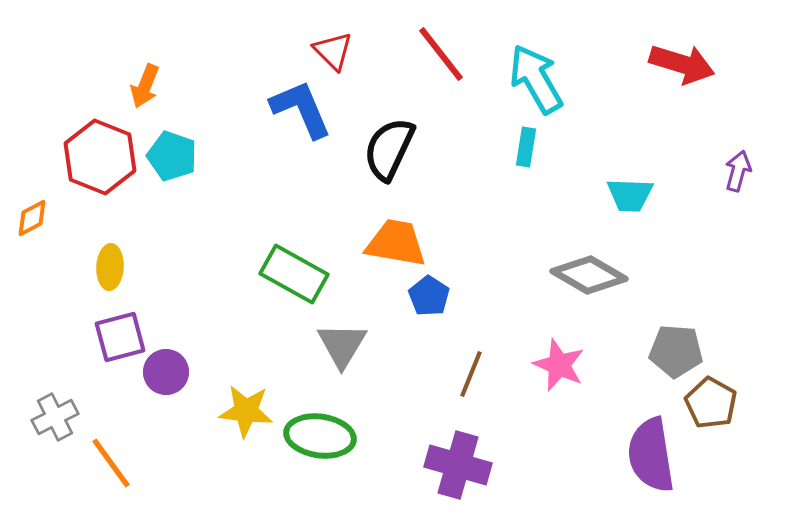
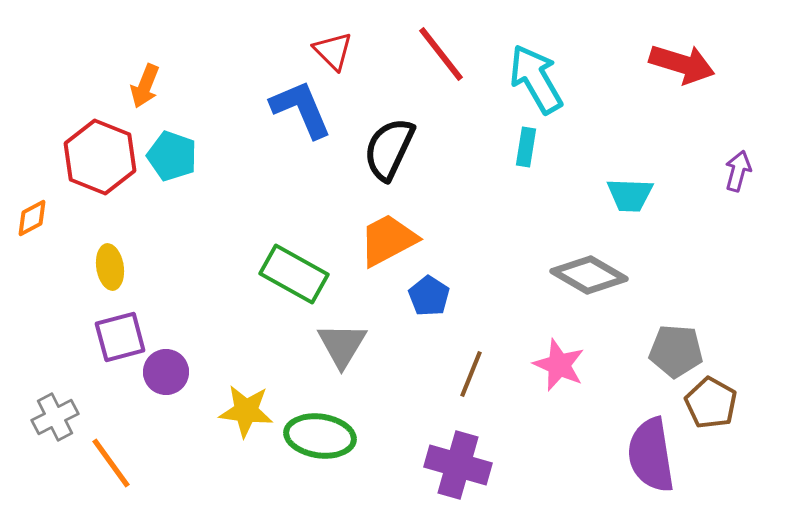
orange trapezoid: moved 8 px left, 3 px up; rotated 38 degrees counterclockwise
yellow ellipse: rotated 12 degrees counterclockwise
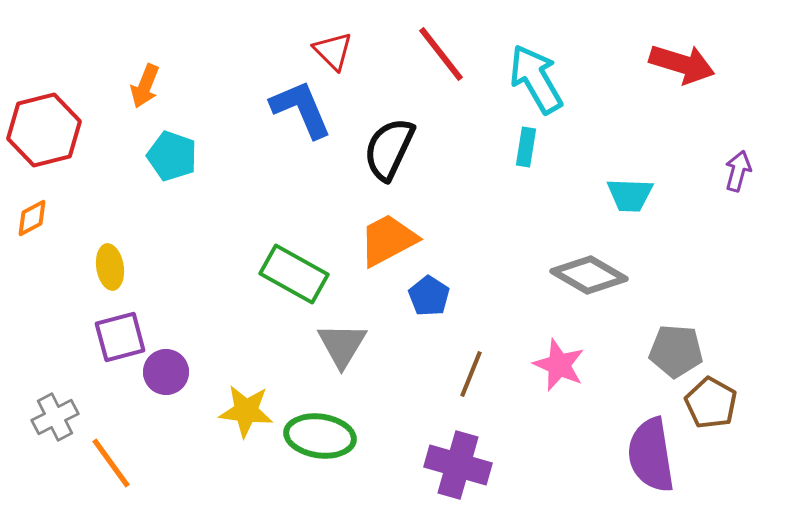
red hexagon: moved 56 px left, 27 px up; rotated 24 degrees clockwise
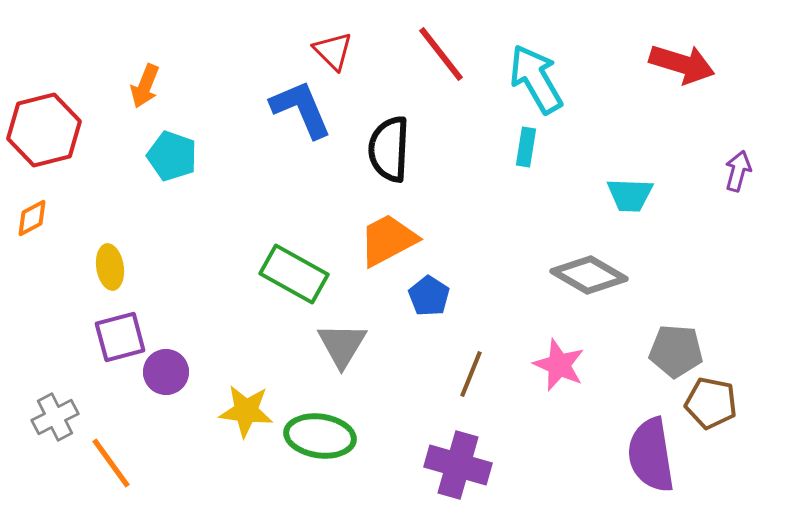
black semicircle: rotated 22 degrees counterclockwise
brown pentagon: rotated 18 degrees counterclockwise
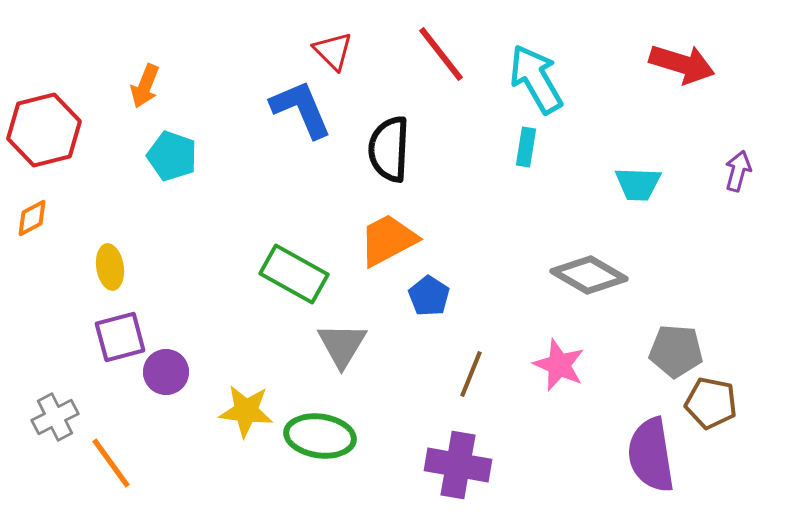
cyan trapezoid: moved 8 px right, 11 px up
purple cross: rotated 6 degrees counterclockwise
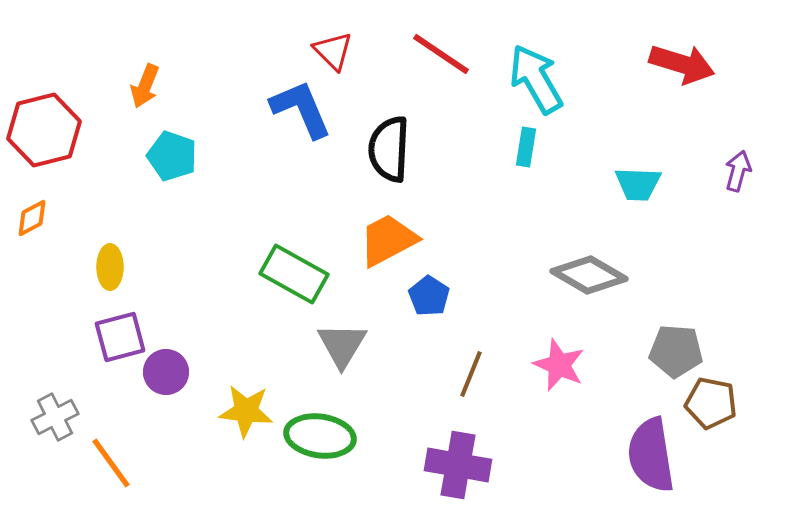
red line: rotated 18 degrees counterclockwise
yellow ellipse: rotated 9 degrees clockwise
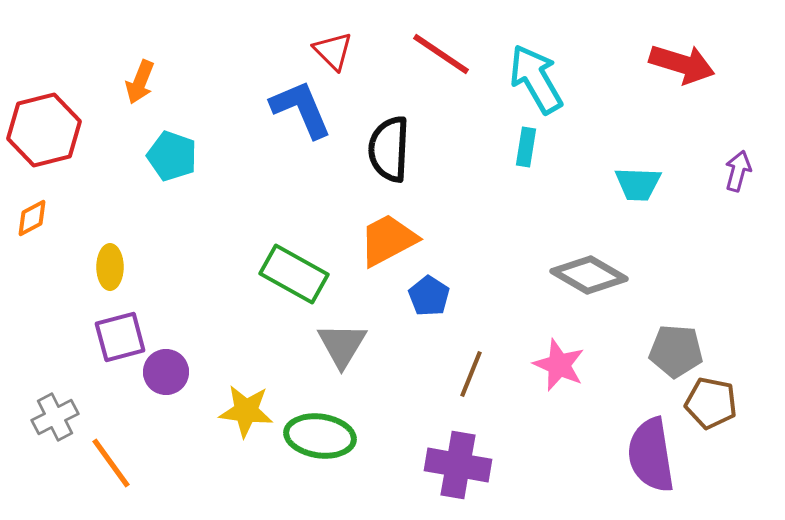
orange arrow: moved 5 px left, 4 px up
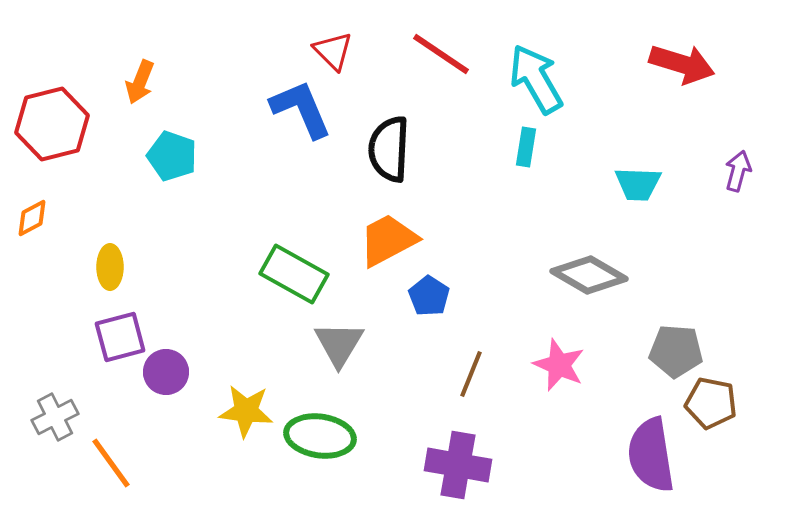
red hexagon: moved 8 px right, 6 px up
gray triangle: moved 3 px left, 1 px up
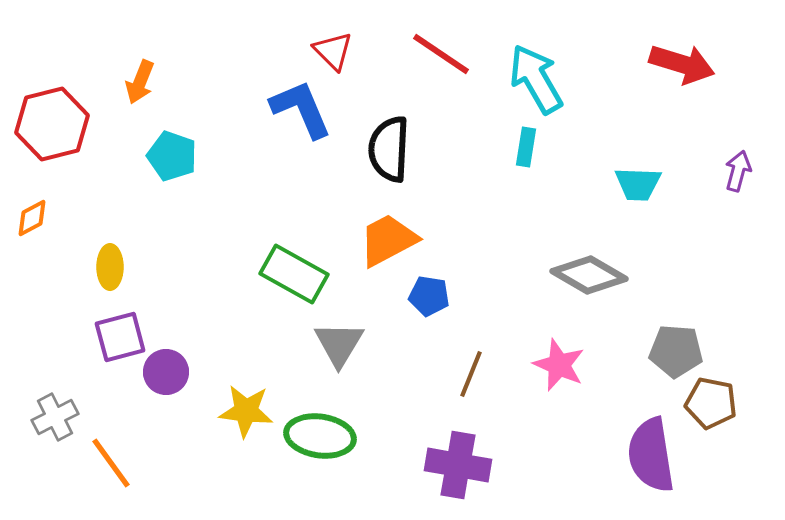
blue pentagon: rotated 24 degrees counterclockwise
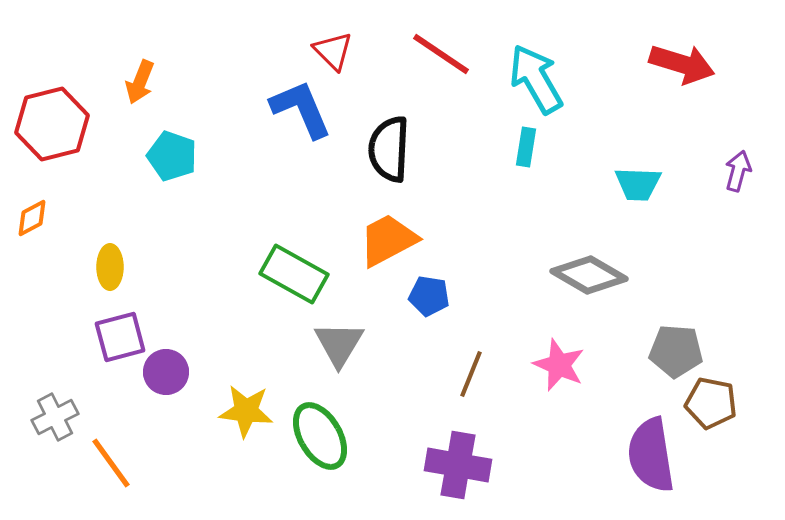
green ellipse: rotated 52 degrees clockwise
